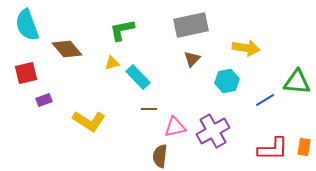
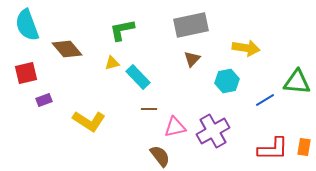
brown semicircle: rotated 135 degrees clockwise
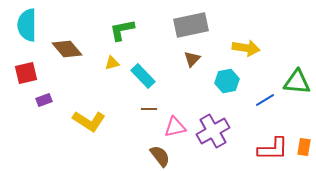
cyan semicircle: rotated 20 degrees clockwise
cyan rectangle: moved 5 px right, 1 px up
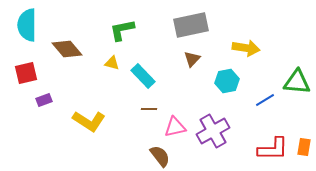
yellow triangle: rotated 28 degrees clockwise
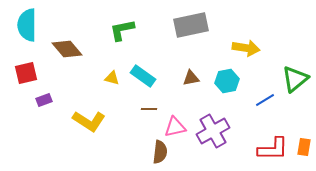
brown triangle: moved 1 px left, 19 px down; rotated 36 degrees clockwise
yellow triangle: moved 15 px down
cyan rectangle: rotated 10 degrees counterclockwise
green triangle: moved 2 px left, 3 px up; rotated 44 degrees counterclockwise
brown semicircle: moved 4 px up; rotated 45 degrees clockwise
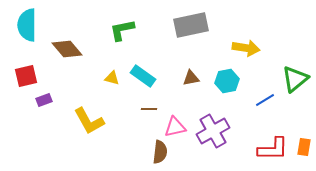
red square: moved 3 px down
yellow L-shape: rotated 28 degrees clockwise
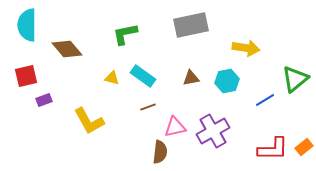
green L-shape: moved 3 px right, 4 px down
brown line: moved 1 px left, 2 px up; rotated 21 degrees counterclockwise
orange rectangle: rotated 42 degrees clockwise
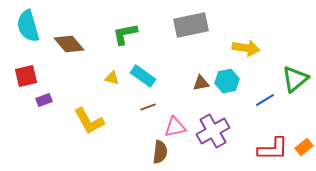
cyan semicircle: moved 1 px right, 1 px down; rotated 16 degrees counterclockwise
brown diamond: moved 2 px right, 5 px up
brown triangle: moved 10 px right, 5 px down
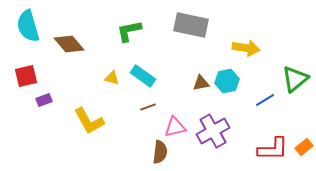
gray rectangle: rotated 24 degrees clockwise
green L-shape: moved 4 px right, 3 px up
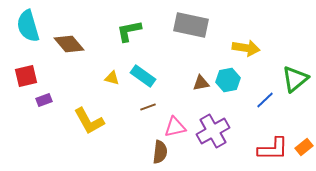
cyan hexagon: moved 1 px right, 1 px up
blue line: rotated 12 degrees counterclockwise
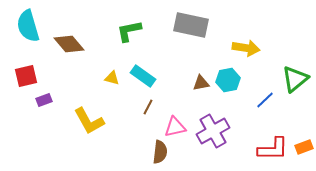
brown line: rotated 42 degrees counterclockwise
orange rectangle: rotated 18 degrees clockwise
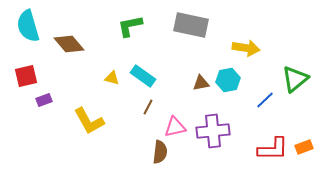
green L-shape: moved 1 px right, 5 px up
purple cross: rotated 24 degrees clockwise
